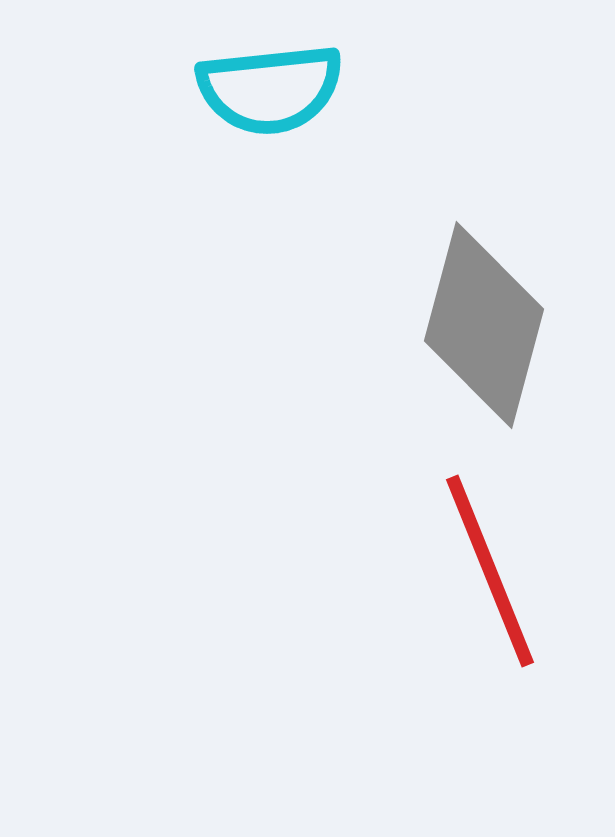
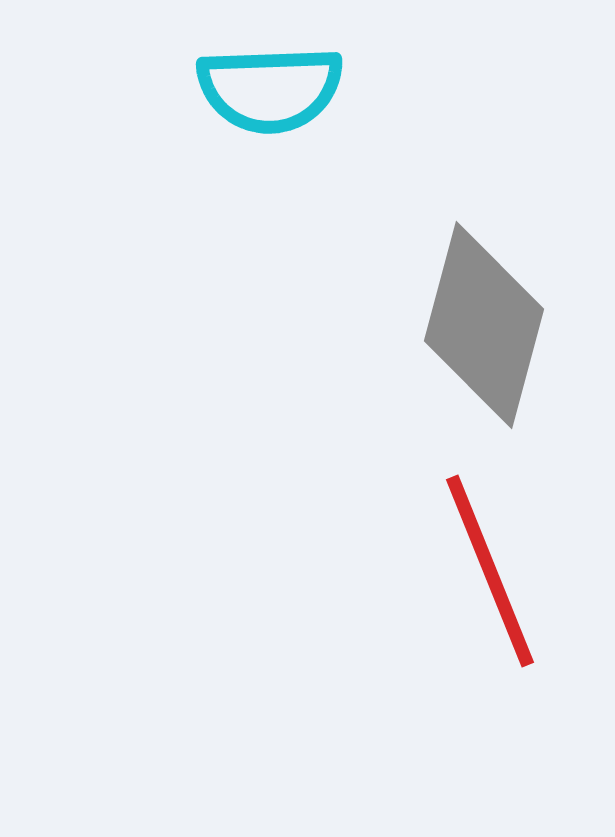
cyan semicircle: rotated 4 degrees clockwise
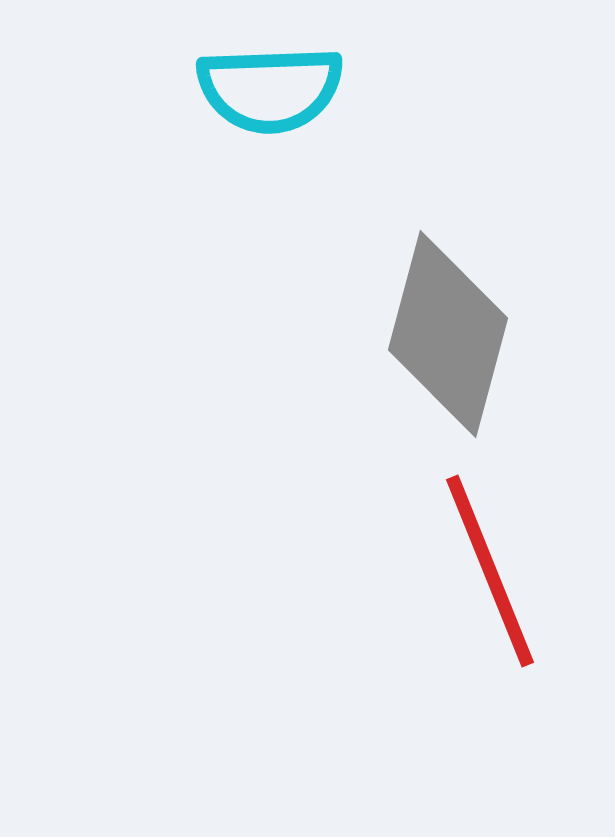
gray diamond: moved 36 px left, 9 px down
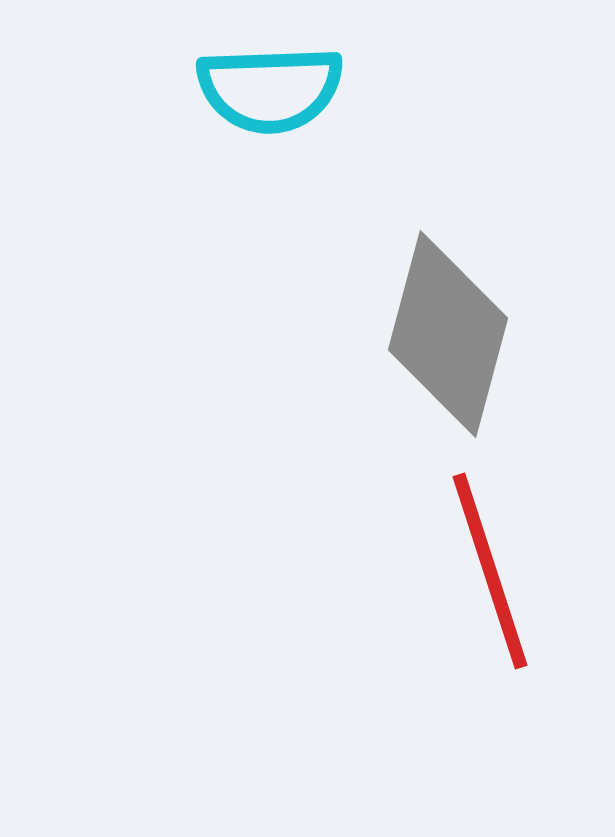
red line: rotated 4 degrees clockwise
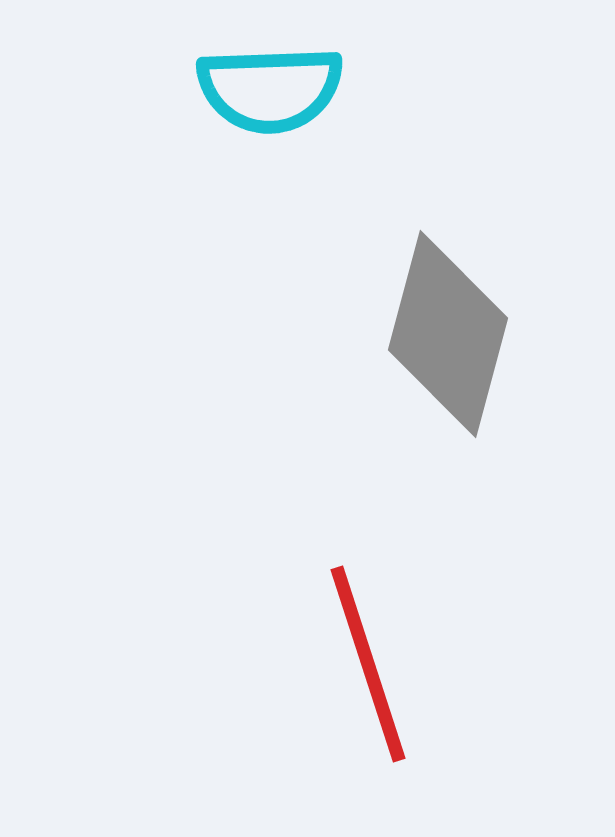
red line: moved 122 px left, 93 px down
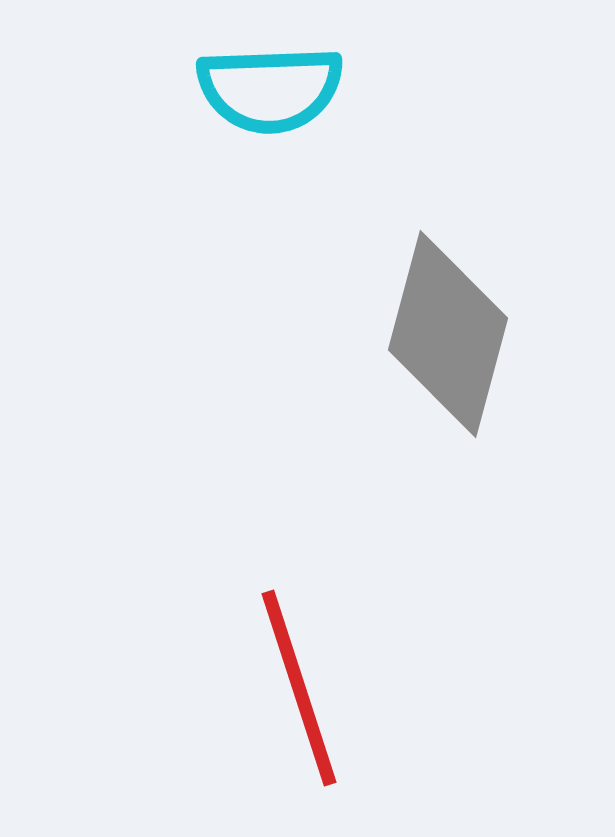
red line: moved 69 px left, 24 px down
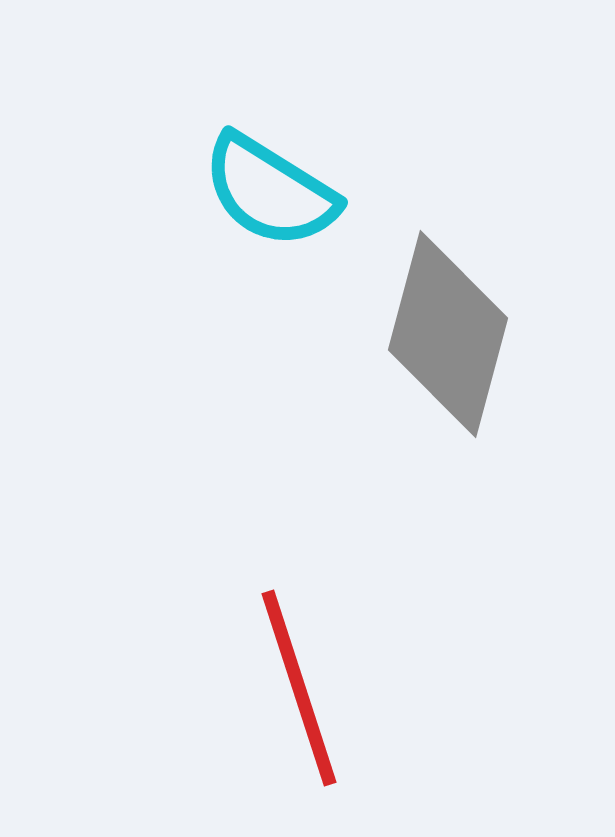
cyan semicircle: moved 102 px down; rotated 34 degrees clockwise
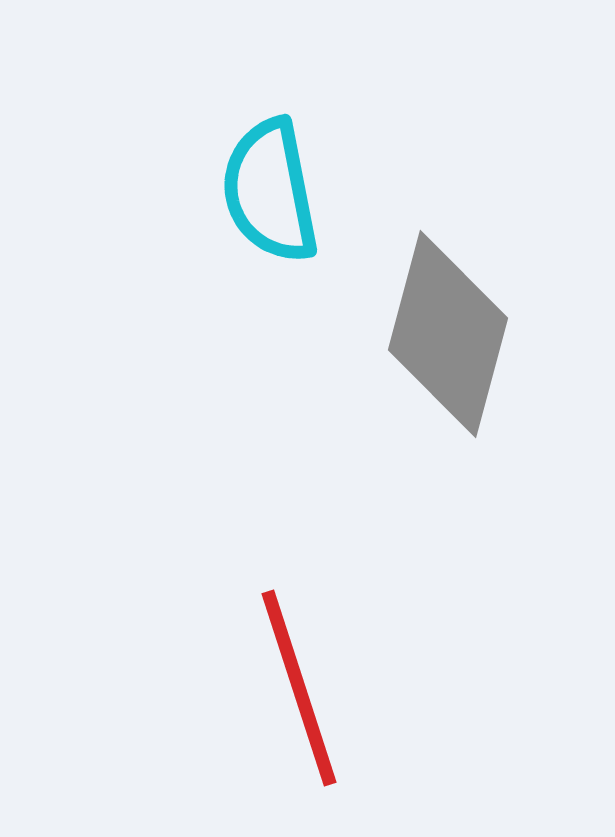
cyan semicircle: rotated 47 degrees clockwise
